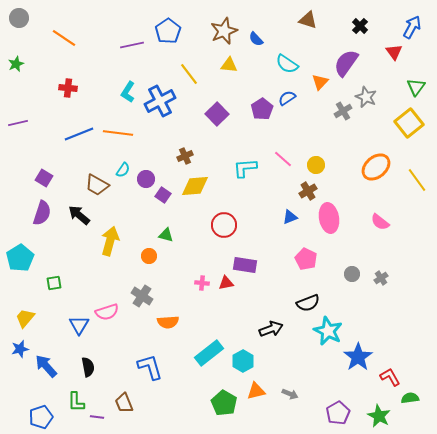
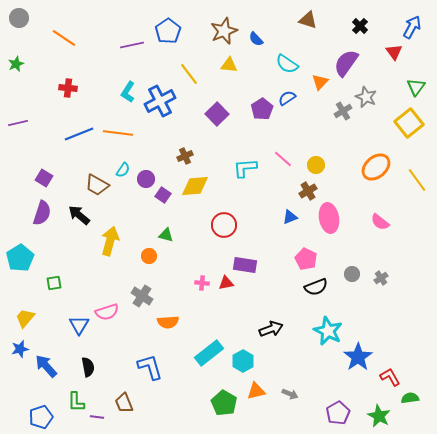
black semicircle at (308, 303): moved 8 px right, 16 px up
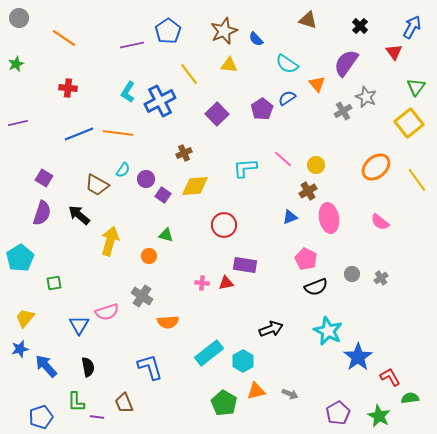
orange triangle at (320, 82): moved 3 px left, 2 px down; rotated 24 degrees counterclockwise
brown cross at (185, 156): moved 1 px left, 3 px up
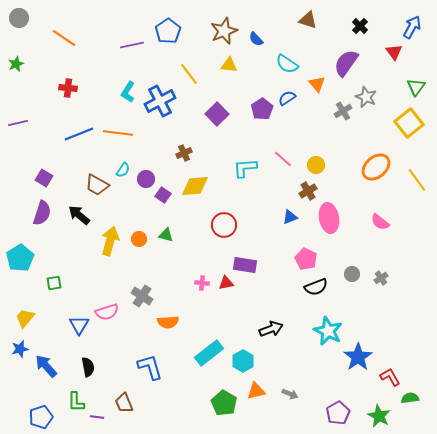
orange circle at (149, 256): moved 10 px left, 17 px up
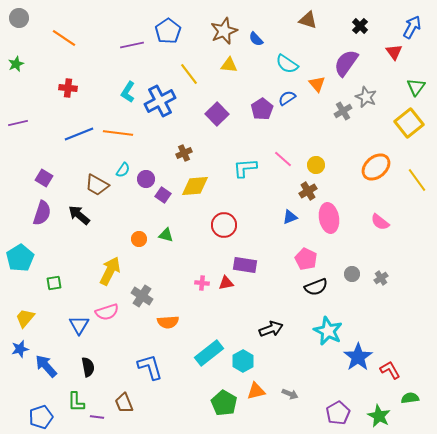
yellow arrow at (110, 241): moved 30 px down; rotated 12 degrees clockwise
red L-shape at (390, 377): moved 7 px up
